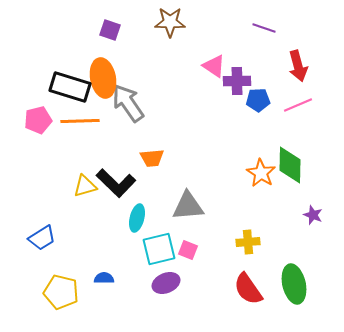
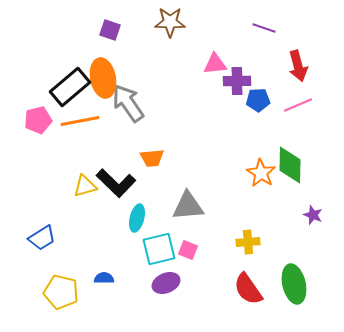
pink triangle: moved 1 px right, 2 px up; rotated 40 degrees counterclockwise
black rectangle: rotated 57 degrees counterclockwise
orange line: rotated 9 degrees counterclockwise
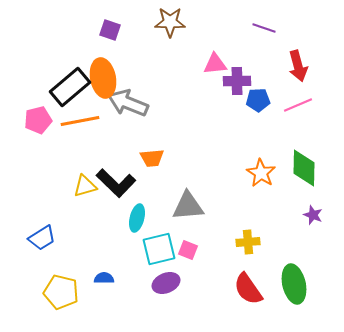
gray arrow: rotated 33 degrees counterclockwise
green diamond: moved 14 px right, 3 px down
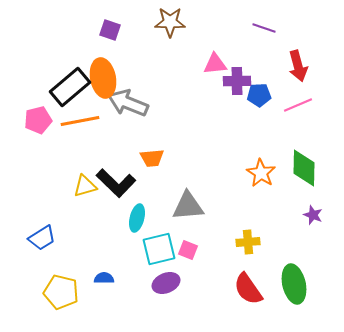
blue pentagon: moved 1 px right, 5 px up
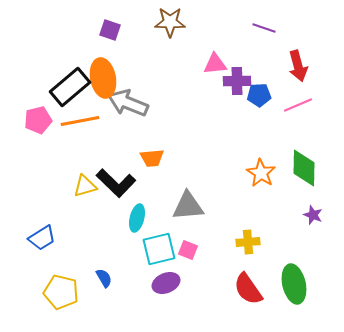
blue semicircle: rotated 60 degrees clockwise
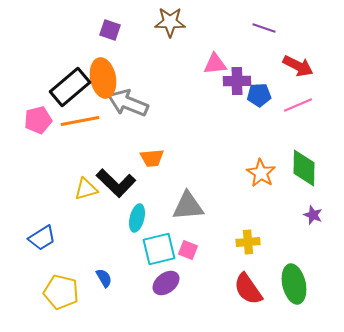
red arrow: rotated 48 degrees counterclockwise
yellow triangle: moved 1 px right, 3 px down
purple ellipse: rotated 16 degrees counterclockwise
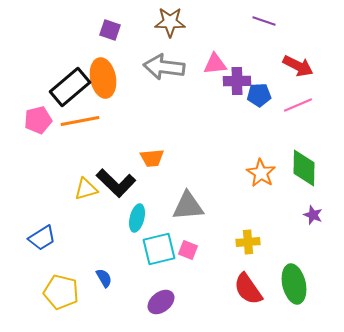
purple line: moved 7 px up
gray arrow: moved 36 px right, 36 px up; rotated 15 degrees counterclockwise
purple ellipse: moved 5 px left, 19 px down
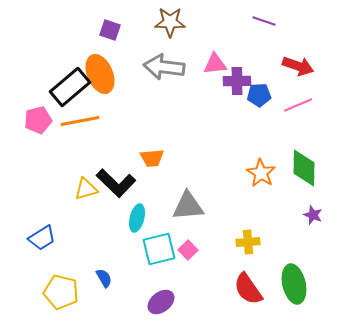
red arrow: rotated 8 degrees counterclockwise
orange ellipse: moved 3 px left, 4 px up; rotated 12 degrees counterclockwise
pink square: rotated 24 degrees clockwise
